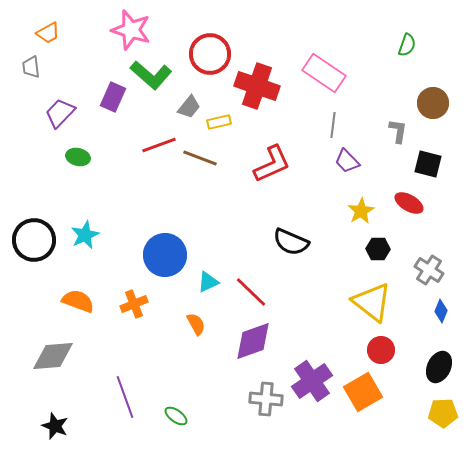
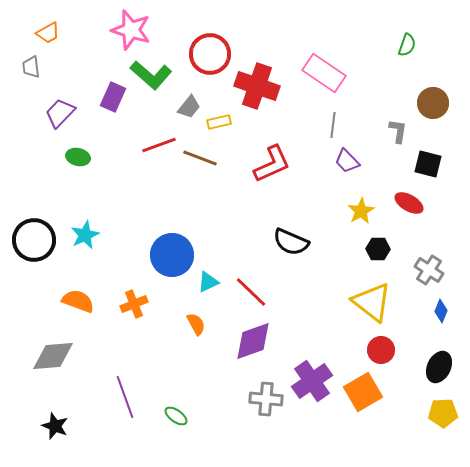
blue circle at (165, 255): moved 7 px right
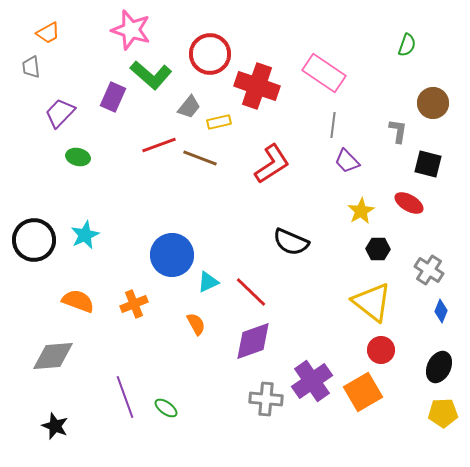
red L-shape at (272, 164): rotated 9 degrees counterclockwise
green ellipse at (176, 416): moved 10 px left, 8 px up
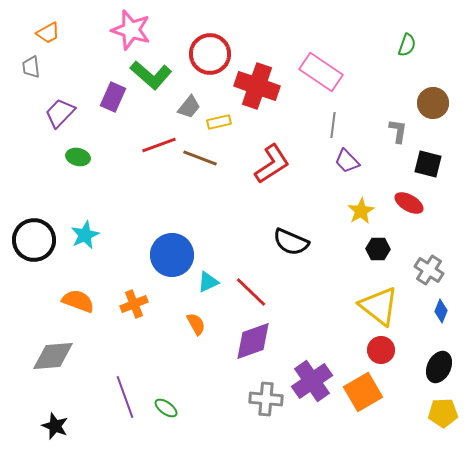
pink rectangle at (324, 73): moved 3 px left, 1 px up
yellow triangle at (372, 302): moved 7 px right, 4 px down
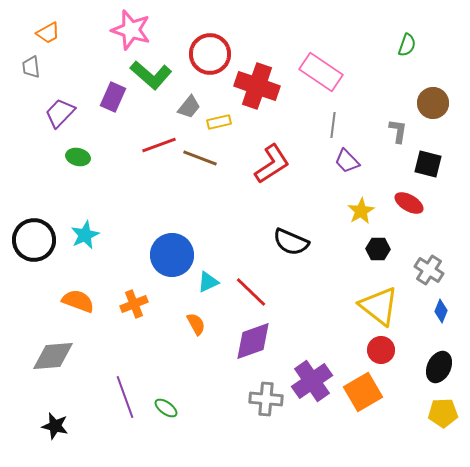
black star at (55, 426): rotated 8 degrees counterclockwise
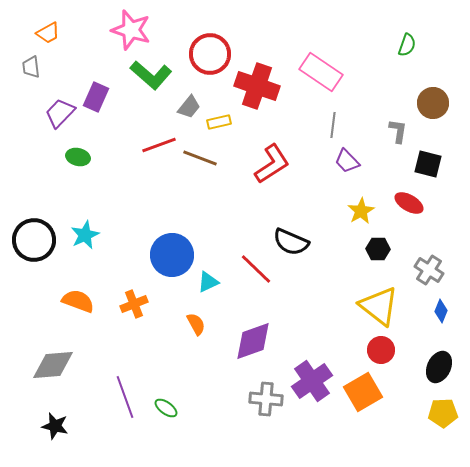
purple rectangle at (113, 97): moved 17 px left
red line at (251, 292): moved 5 px right, 23 px up
gray diamond at (53, 356): moved 9 px down
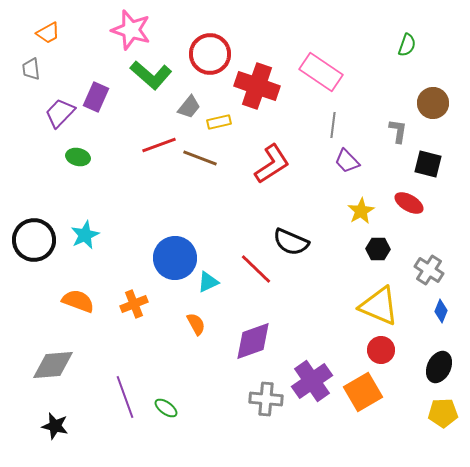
gray trapezoid at (31, 67): moved 2 px down
blue circle at (172, 255): moved 3 px right, 3 px down
yellow triangle at (379, 306): rotated 15 degrees counterclockwise
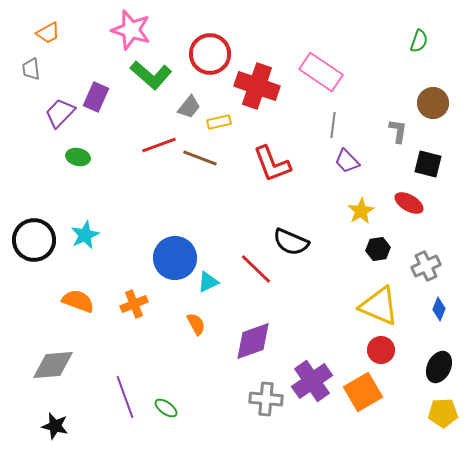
green semicircle at (407, 45): moved 12 px right, 4 px up
red L-shape at (272, 164): rotated 102 degrees clockwise
black hexagon at (378, 249): rotated 10 degrees counterclockwise
gray cross at (429, 270): moved 3 px left, 4 px up; rotated 32 degrees clockwise
blue diamond at (441, 311): moved 2 px left, 2 px up
